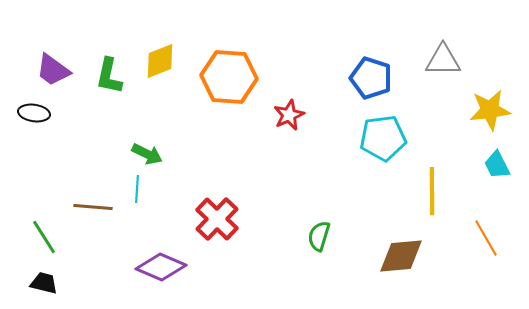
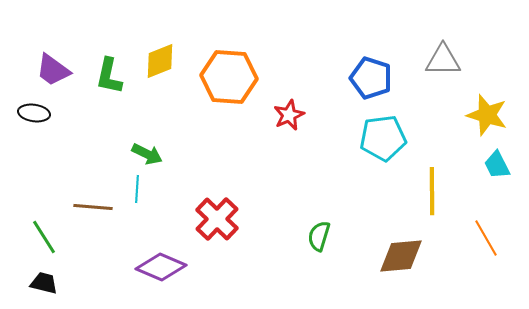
yellow star: moved 3 px left, 5 px down; rotated 24 degrees clockwise
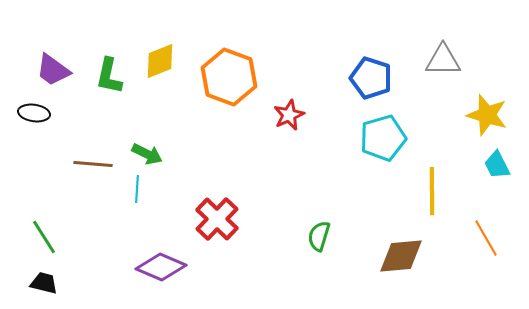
orange hexagon: rotated 16 degrees clockwise
cyan pentagon: rotated 9 degrees counterclockwise
brown line: moved 43 px up
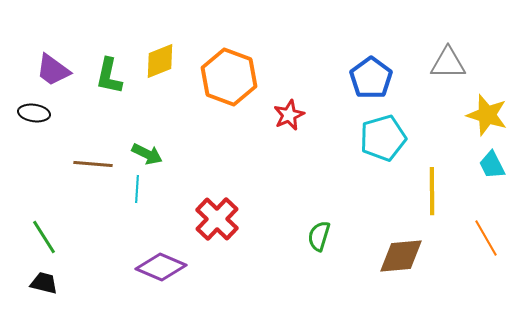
gray triangle: moved 5 px right, 3 px down
blue pentagon: rotated 18 degrees clockwise
cyan trapezoid: moved 5 px left
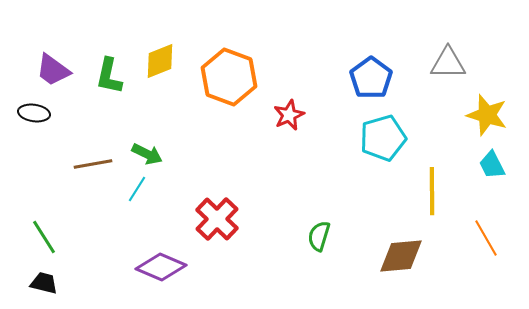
brown line: rotated 15 degrees counterclockwise
cyan line: rotated 28 degrees clockwise
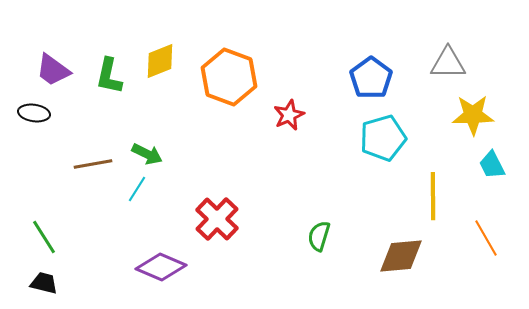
yellow star: moved 14 px left; rotated 18 degrees counterclockwise
yellow line: moved 1 px right, 5 px down
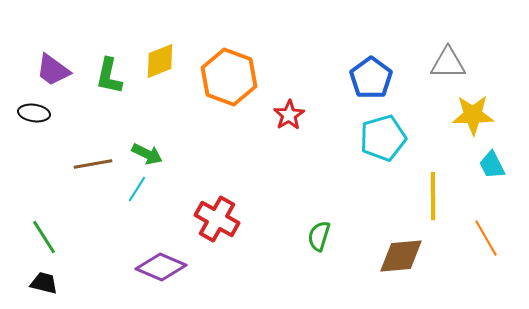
red star: rotated 8 degrees counterclockwise
red cross: rotated 15 degrees counterclockwise
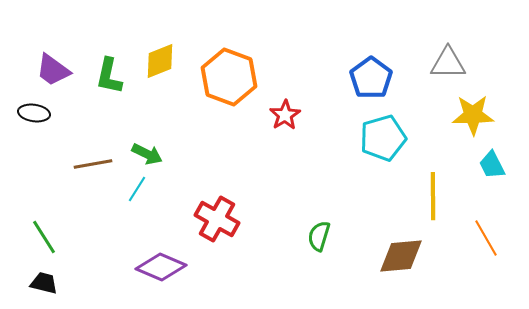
red star: moved 4 px left
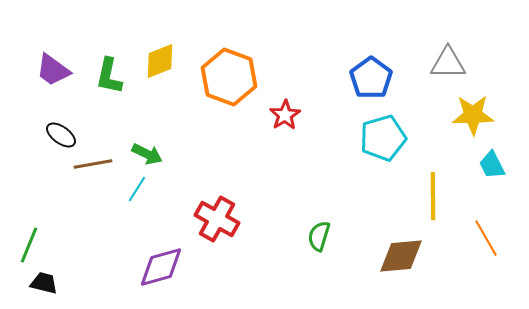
black ellipse: moved 27 px right, 22 px down; rotated 28 degrees clockwise
green line: moved 15 px left, 8 px down; rotated 54 degrees clockwise
purple diamond: rotated 39 degrees counterclockwise
